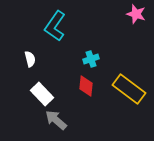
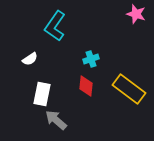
white semicircle: rotated 70 degrees clockwise
white rectangle: rotated 55 degrees clockwise
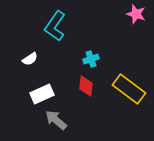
white rectangle: rotated 55 degrees clockwise
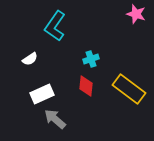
gray arrow: moved 1 px left, 1 px up
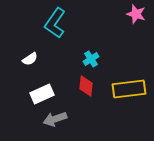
cyan L-shape: moved 3 px up
cyan cross: rotated 14 degrees counterclockwise
yellow rectangle: rotated 44 degrees counterclockwise
gray arrow: rotated 60 degrees counterclockwise
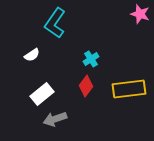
pink star: moved 4 px right
white semicircle: moved 2 px right, 4 px up
red diamond: rotated 30 degrees clockwise
white rectangle: rotated 15 degrees counterclockwise
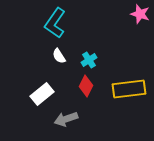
white semicircle: moved 27 px right, 1 px down; rotated 91 degrees clockwise
cyan cross: moved 2 px left, 1 px down
red diamond: rotated 10 degrees counterclockwise
gray arrow: moved 11 px right
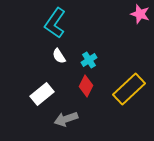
yellow rectangle: rotated 36 degrees counterclockwise
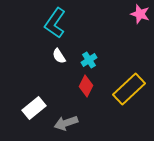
white rectangle: moved 8 px left, 14 px down
gray arrow: moved 4 px down
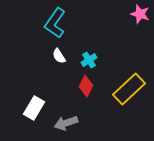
white rectangle: rotated 20 degrees counterclockwise
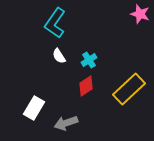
red diamond: rotated 30 degrees clockwise
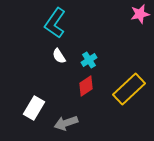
pink star: rotated 30 degrees counterclockwise
